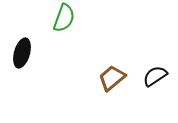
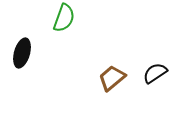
black semicircle: moved 3 px up
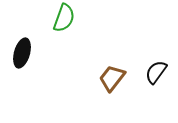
black semicircle: moved 1 px right, 1 px up; rotated 20 degrees counterclockwise
brown trapezoid: rotated 12 degrees counterclockwise
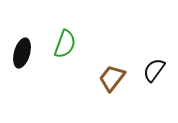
green semicircle: moved 1 px right, 26 px down
black semicircle: moved 2 px left, 2 px up
